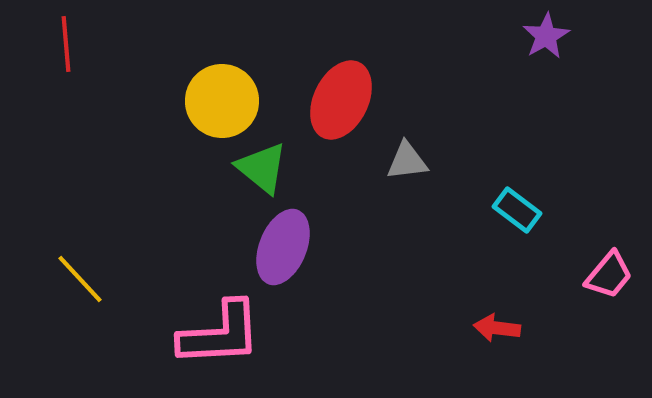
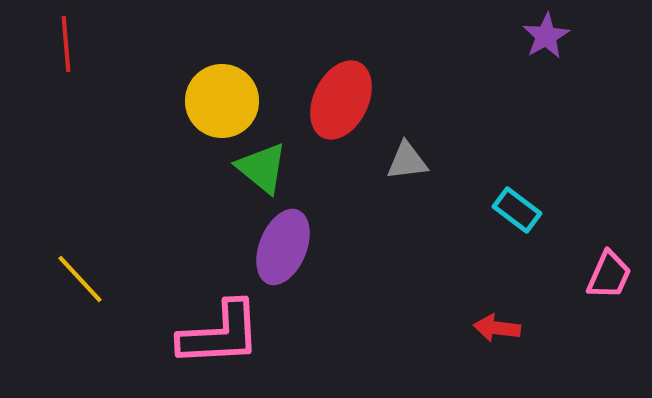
pink trapezoid: rotated 16 degrees counterclockwise
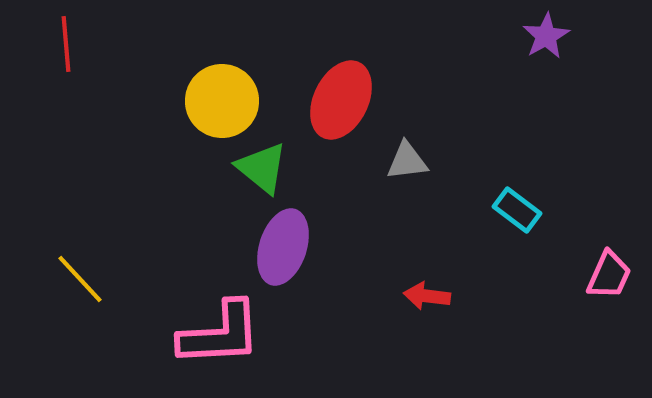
purple ellipse: rotated 4 degrees counterclockwise
red arrow: moved 70 px left, 32 px up
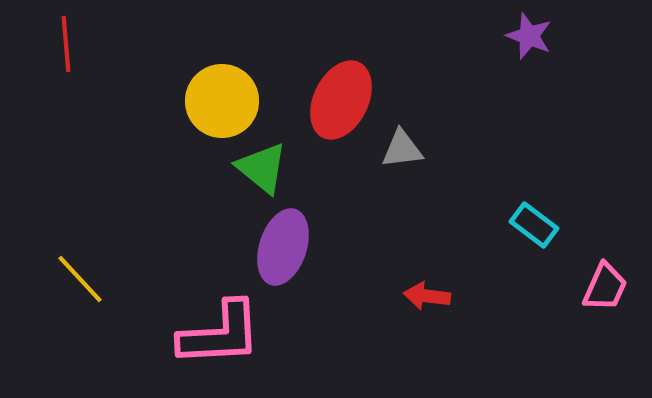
purple star: moved 17 px left; rotated 21 degrees counterclockwise
gray triangle: moved 5 px left, 12 px up
cyan rectangle: moved 17 px right, 15 px down
pink trapezoid: moved 4 px left, 12 px down
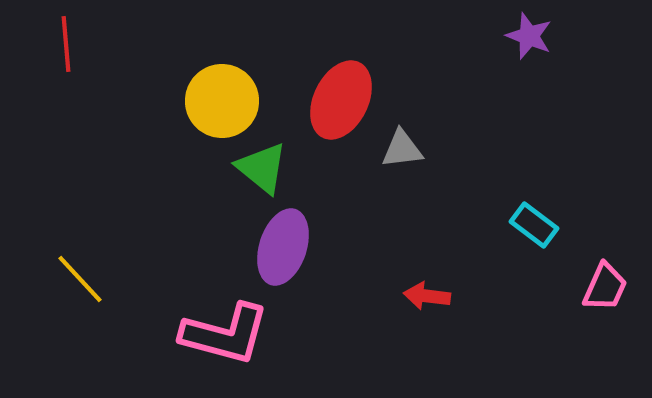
pink L-shape: moved 5 px right; rotated 18 degrees clockwise
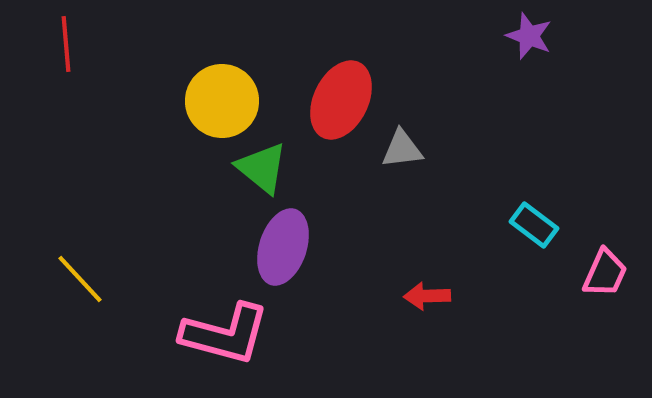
pink trapezoid: moved 14 px up
red arrow: rotated 9 degrees counterclockwise
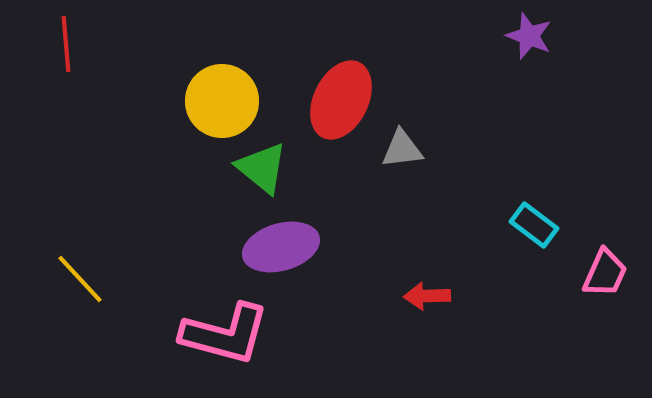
purple ellipse: moved 2 px left; rotated 56 degrees clockwise
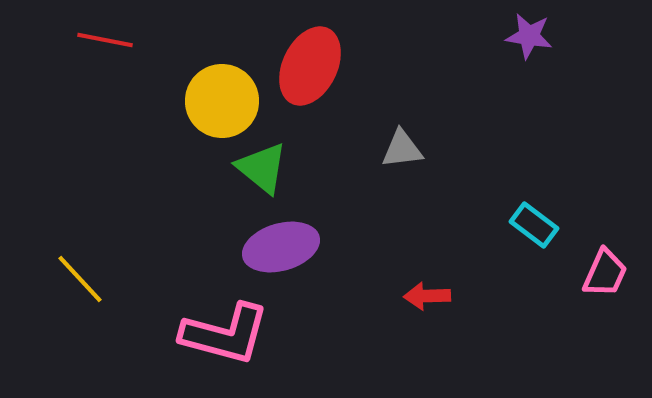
purple star: rotated 12 degrees counterclockwise
red line: moved 39 px right, 4 px up; rotated 74 degrees counterclockwise
red ellipse: moved 31 px left, 34 px up
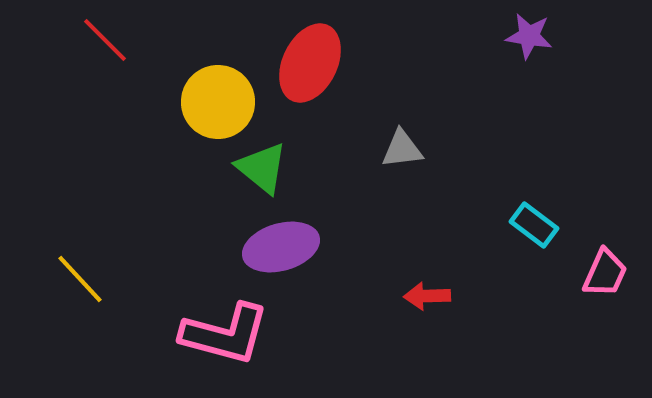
red line: rotated 34 degrees clockwise
red ellipse: moved 3 px up
yellow circle: moved 4 px left, 1 px down
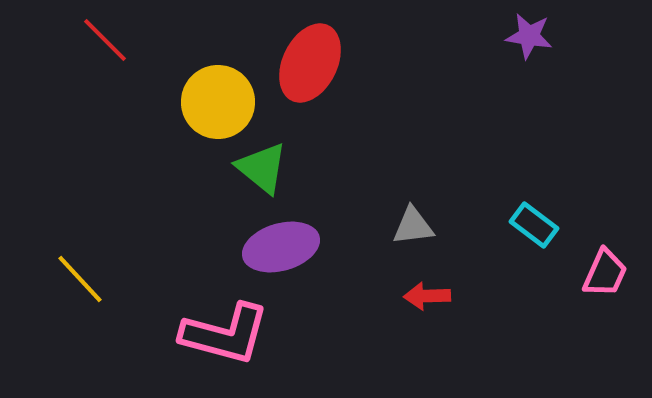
gray triangle: moved 11 px right, 77 px down
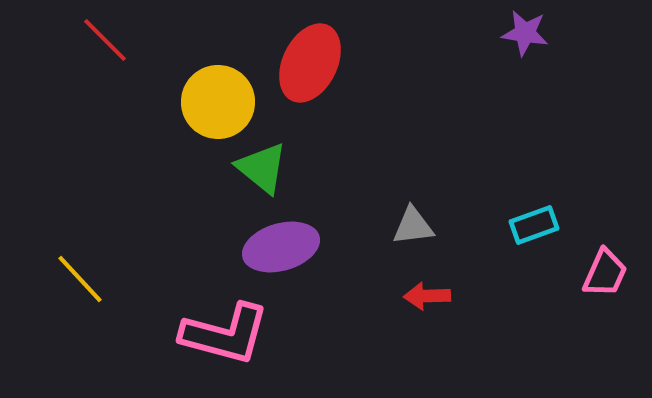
purple star: moved 4 px left, 3 px up
cyan rectangle: rotated 57 degrees counterclockwise
